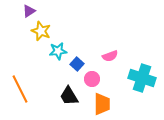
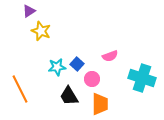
cyan star: moved 1 px left, 16 px down
orange trapezoid: moved 2 px left
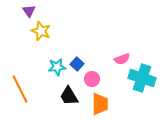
purple triangle: rotated 32 degrees counterclockwise
pink semicircle: moved 12 px right, 3 px down
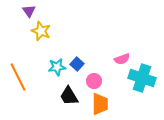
pink circle: moved 2 px right, 2 px down
orange line: moved 2 px left, 12 px up
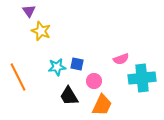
pink semicircle: moved 1 px left
blue square: rotated 32 degrees counterclockwise
cyan cross: rotated 24 degrees counterclockwise
orange trapezoid: moved 2 px right, 1 px down; rotated 25 degrees clockwise
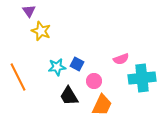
blue square: rotated 16 degrees clockwise
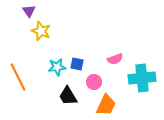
pink semicircle: moved 6 px left
blue square: rotated 16 degrees counterclockwise
pink circle: moved 1 px down
black trapezoid: moved 1 px left
orange trapezoid: moved 4 px right
